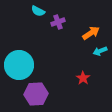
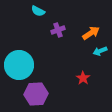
purple cross: moved 8 px down
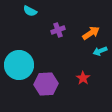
cyan semicircle: moved 8 px left
purple hexagon: moved 10 px right, 10 px up
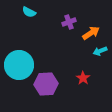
cyan semicircle: moved 1 px left, 1 px down
purple cross: moved 11 px right, 8 px up
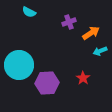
purple hexagon: moved 1 px right, 1 px up
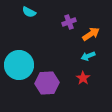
orange arrow: moved 1 px down
cyan arrow: moved 12 px left, 5 px down
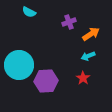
purple hexagon: moved 1 px left, 2 px up
